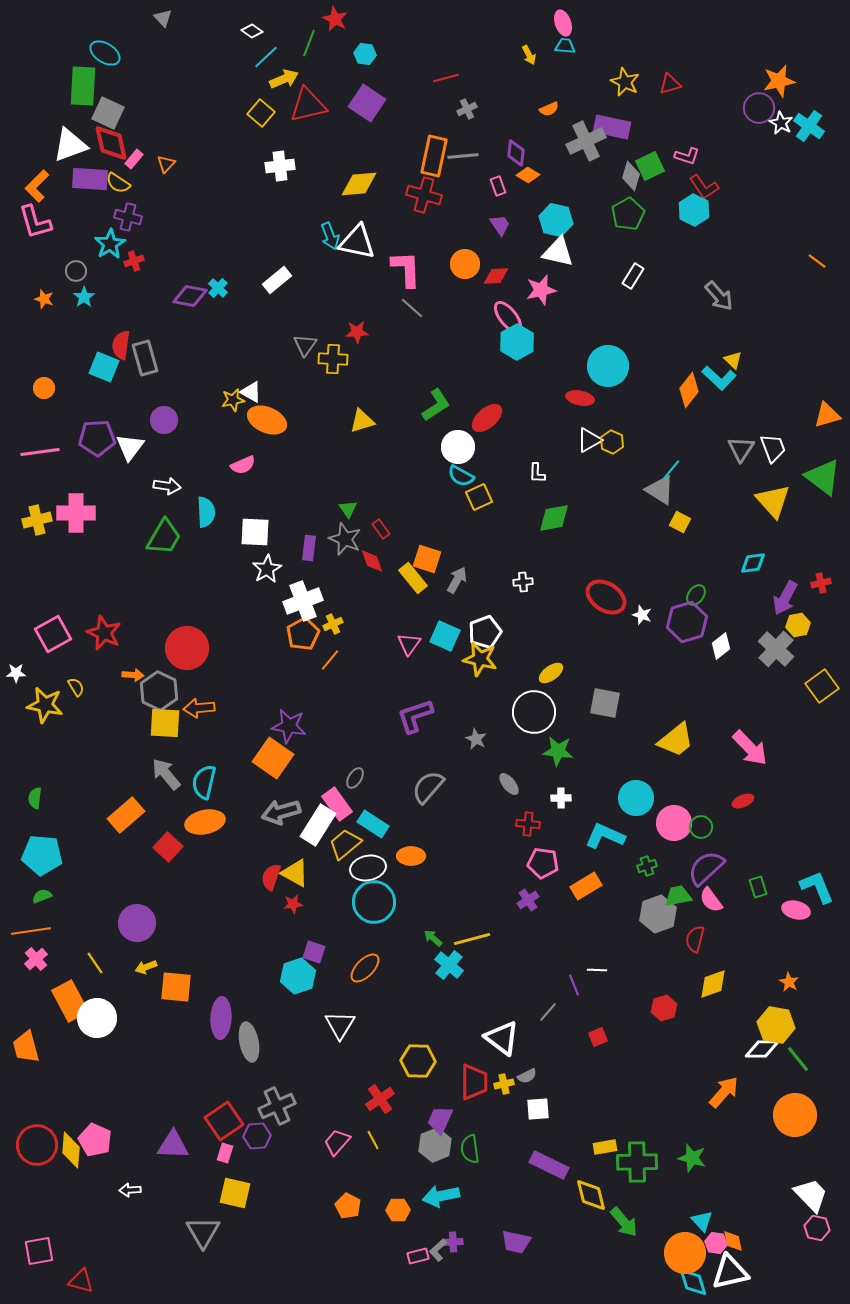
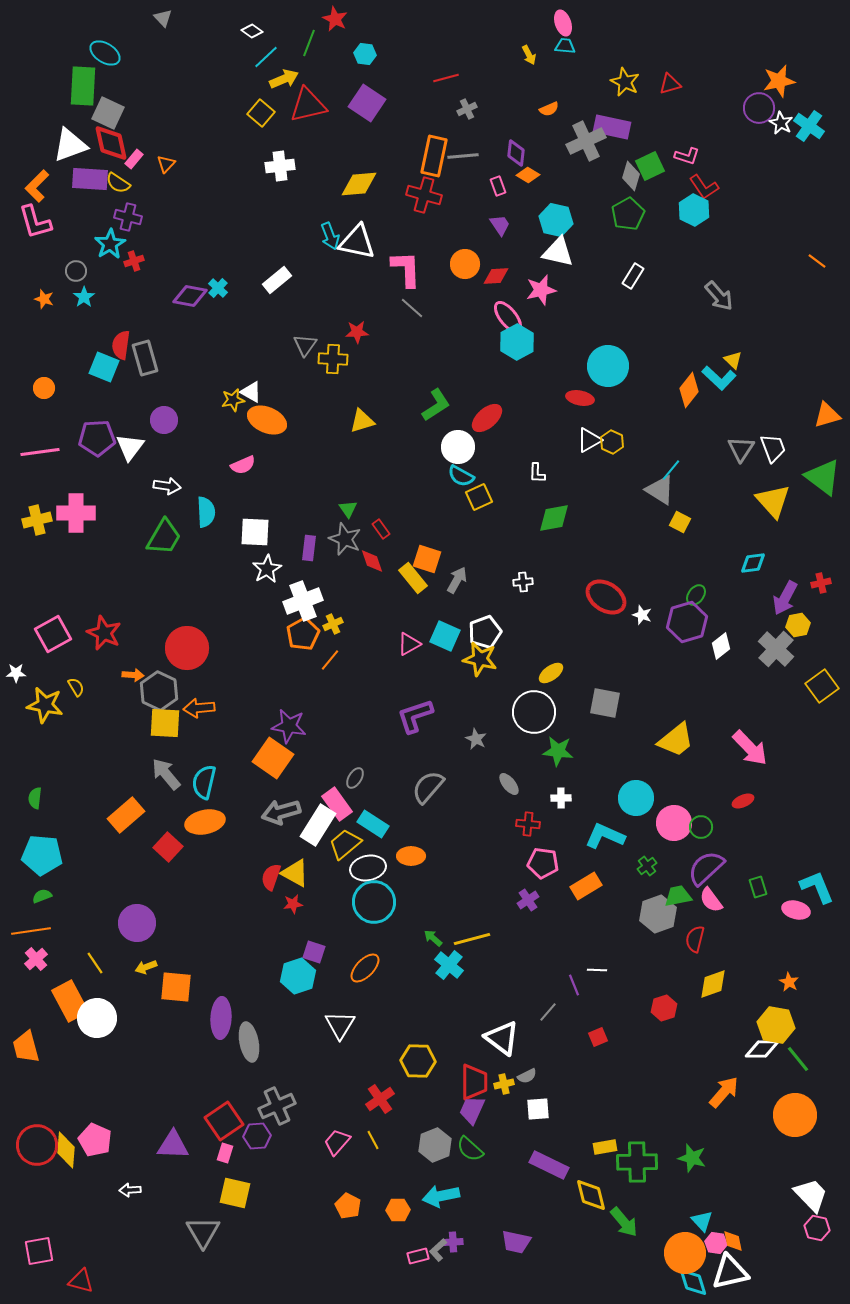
pink triangle at (409, 644): rotated 25 degrees clockwise
green cross at (647, 866): rotated 18 degrees counterclockwise
purple trapezoid at (440, 1120): moved 32 px right, 10 px up
green semicircle at (470, 1149): rotated 40 degrees counterclockwise
yellow diamond at (71, 1150): moved 5 px left
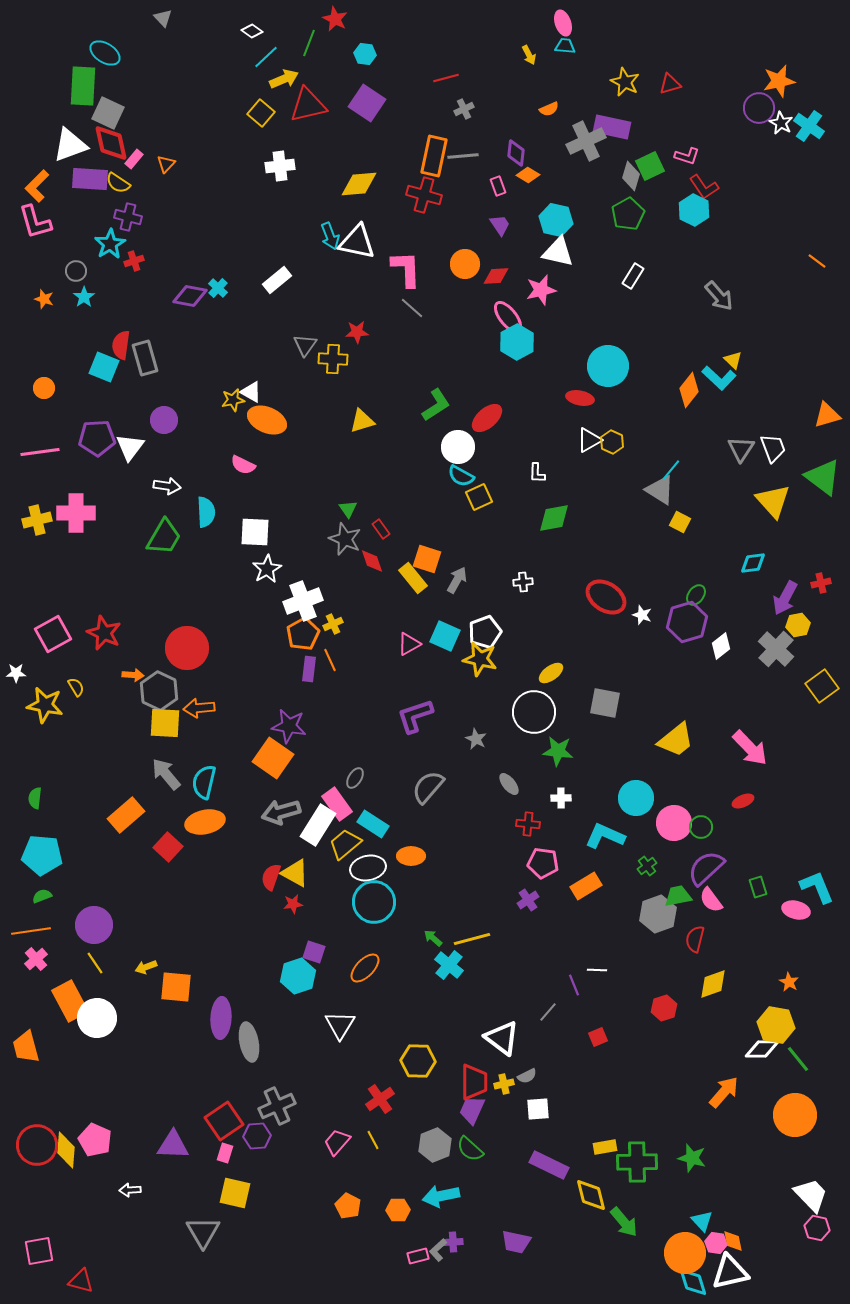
gray cross at (467, 109): moved 3 px left
pink semicircle at (243, 465): rotated 50 degrees clockwise
purple rectangle at (309, 548): moved 121 px down
orange line at (330, 660): rotated 65 degrees counterclockwise
purple circle at (137, 923): moved 43 px left, 2 px down
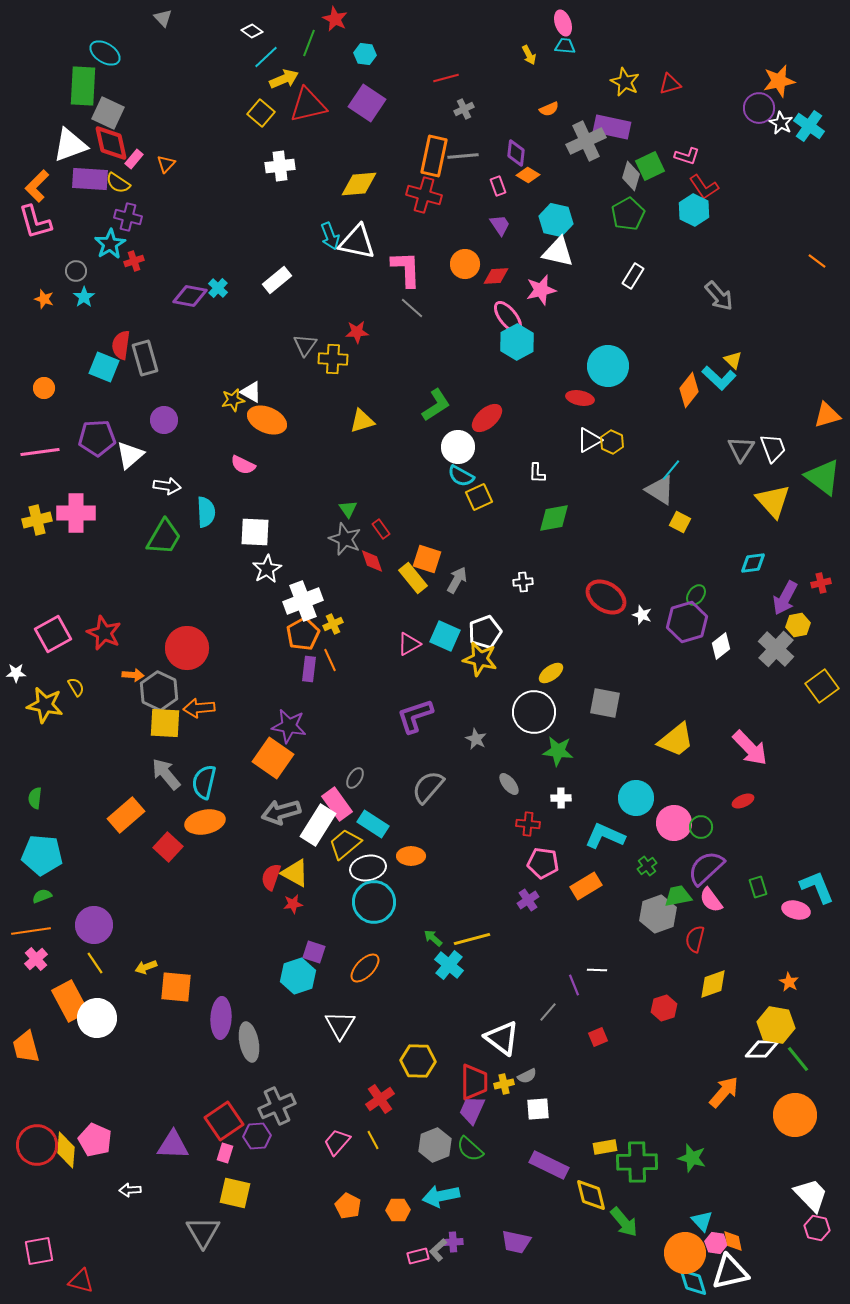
white triangle at (130, 447): moved 8 px down; rotated 12 degrees clockwise
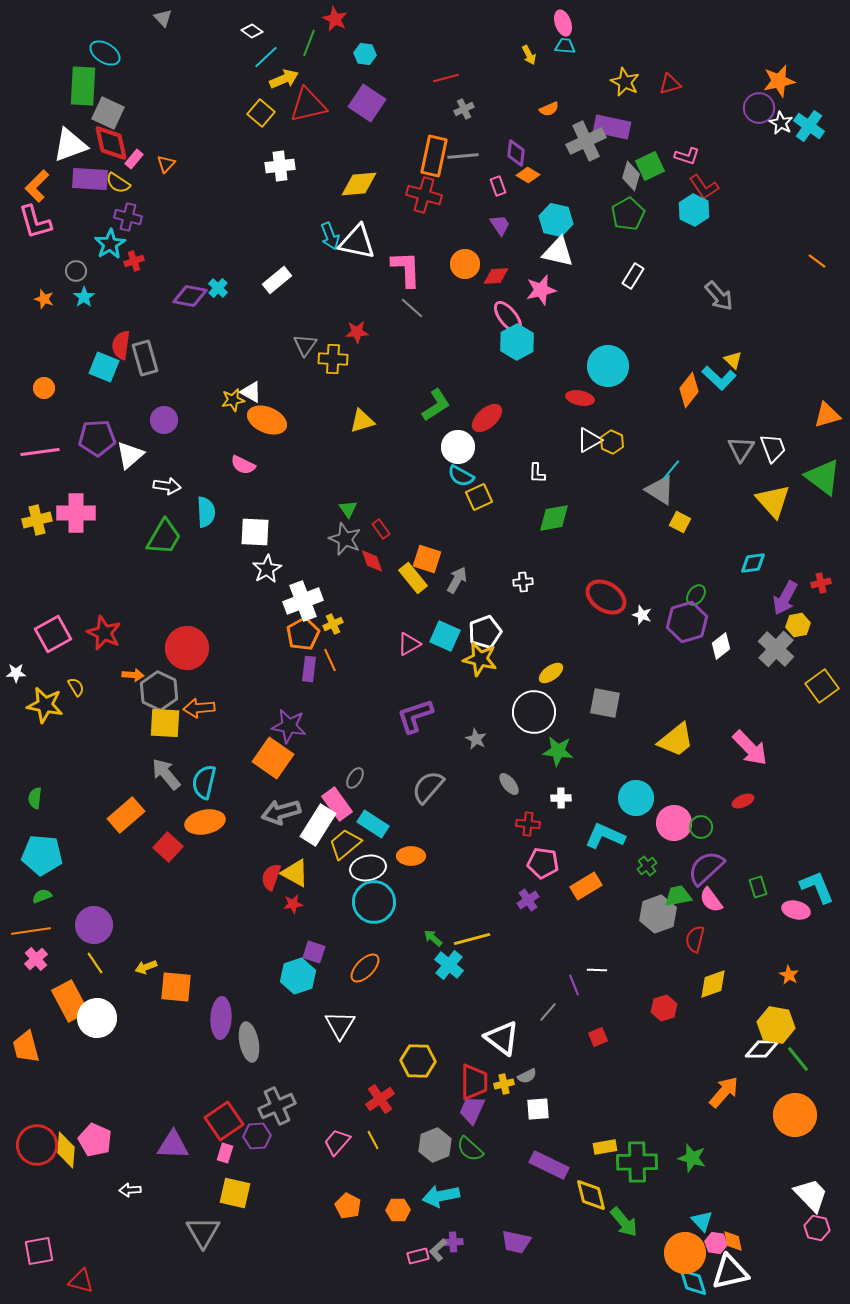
orange star at (789, 982): moved 7 px up
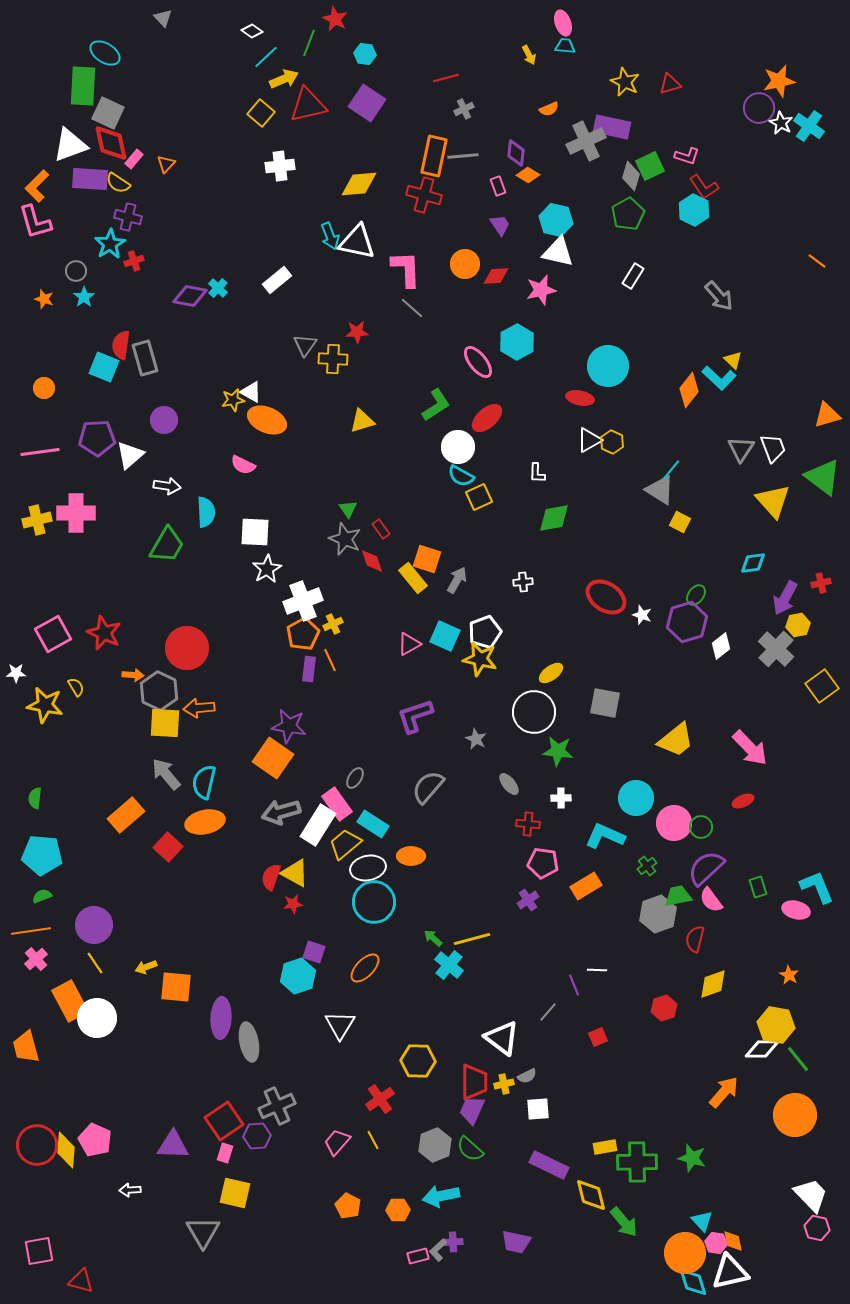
pink ellipse at (508, 317): moved 30 px left, 45 px down
green trapezoid at (164, 537): moved 3 px right, 8 px down
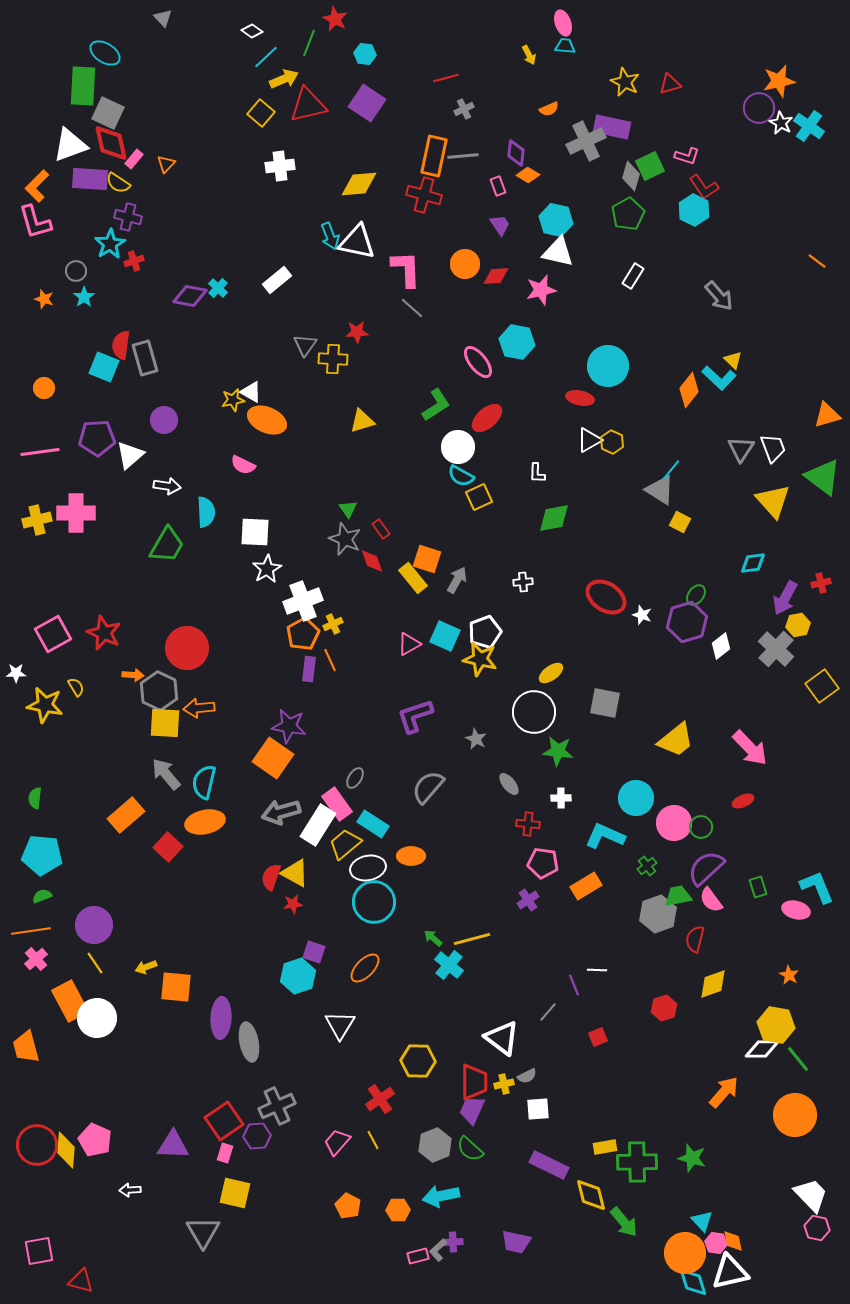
cyan hexagon at (517, 342): rotated 20 degrees counterclockwise
